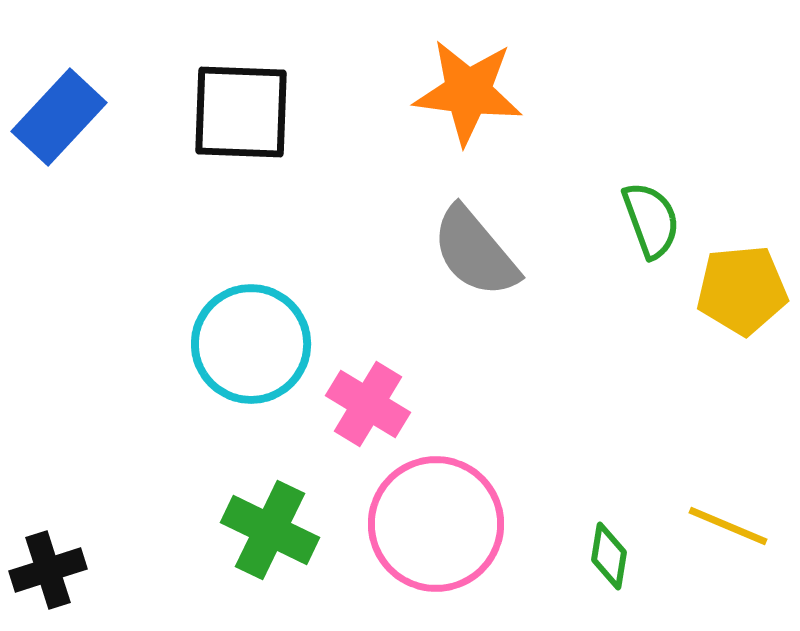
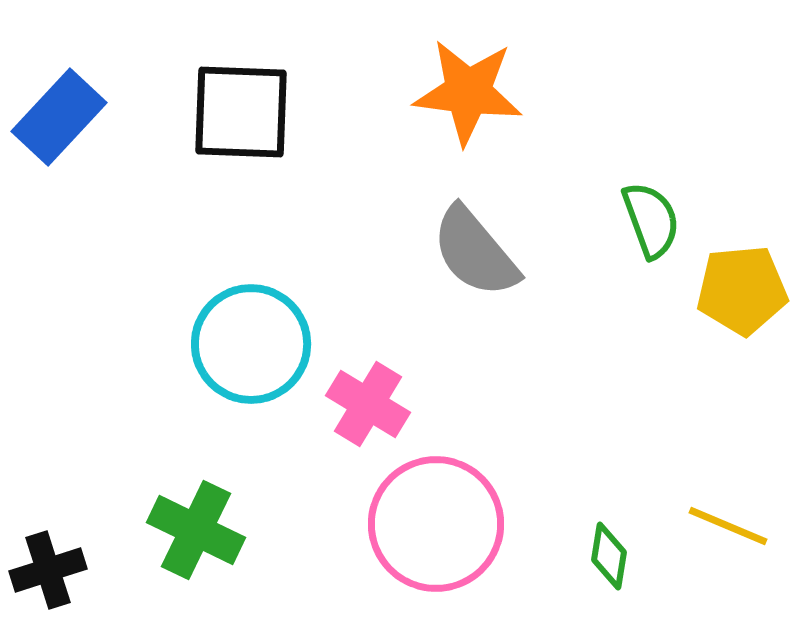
green cross: moved 74 px left
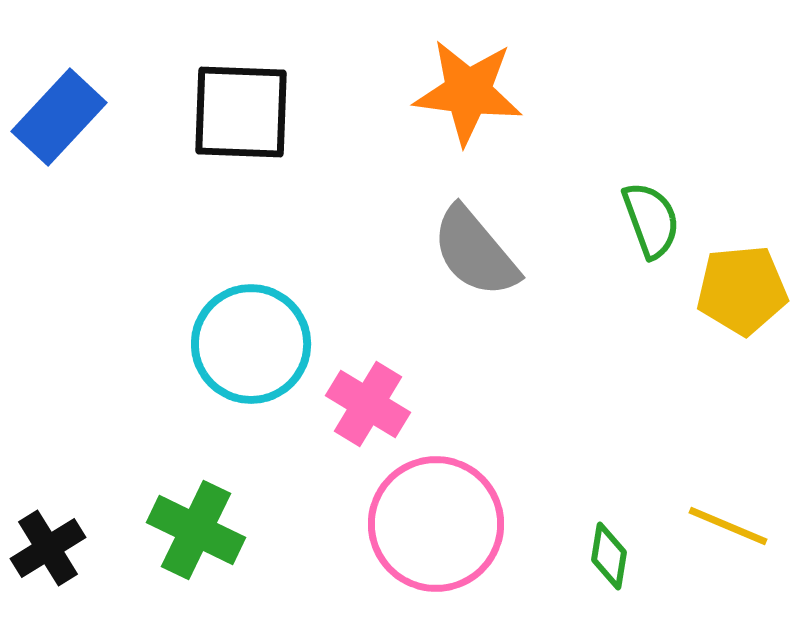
black cross: moved 22 px up; rotated 14 degrees counterclockwise
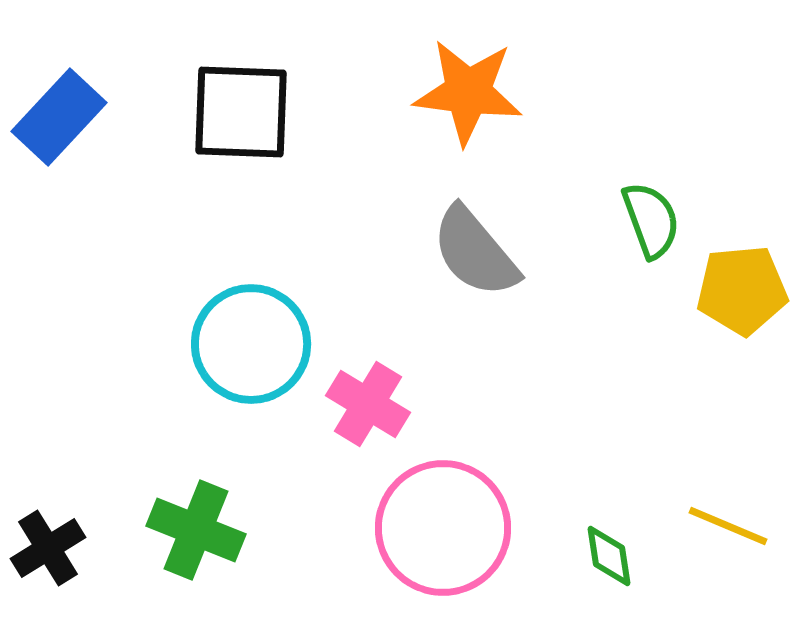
pink circle: moved 7 px right, 4 px down
green cross: rotated 4 degrees counterclockwise
green diamond: rotated 18 degrees counterclockwise
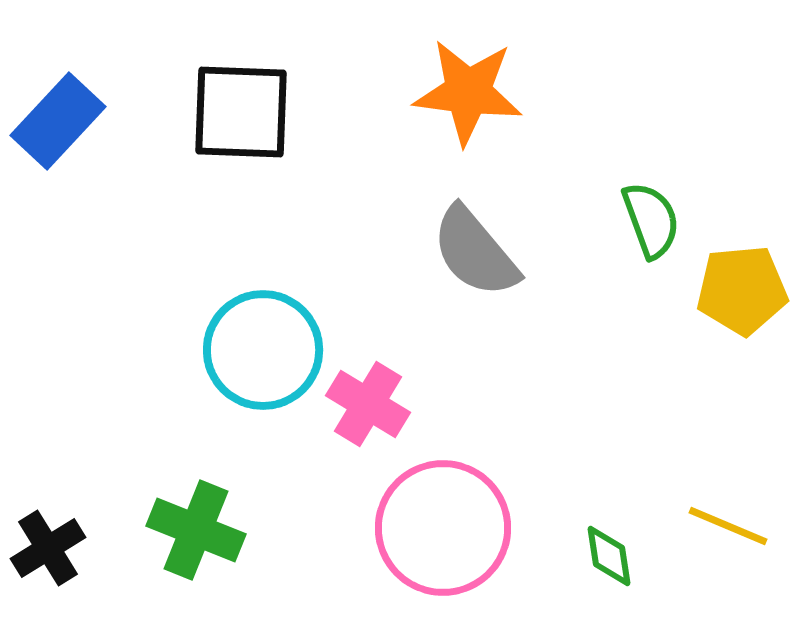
blue rectangle: moved 1 px left, 4 px down
cyan circle: moved 12 px right, 6 px down
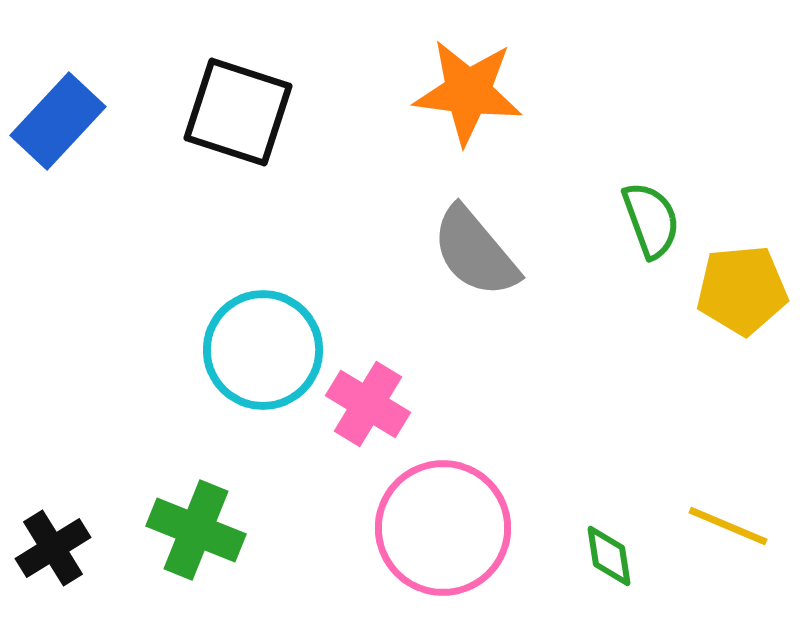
black square: moved 3 px left; rotated 16 degrees clockwise
black cross: moved 5 px right
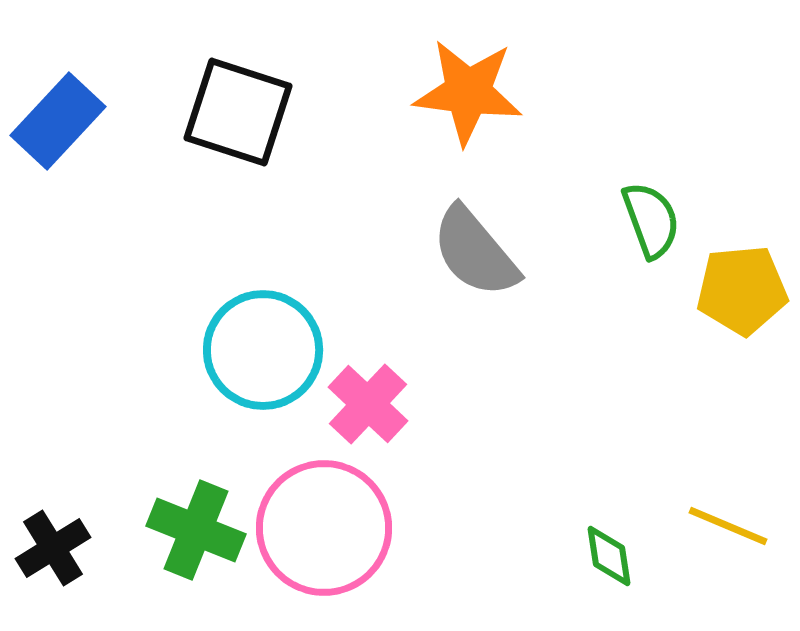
pink cross: rotated 12 degrees clockwise
pink circle: moved 119 px left
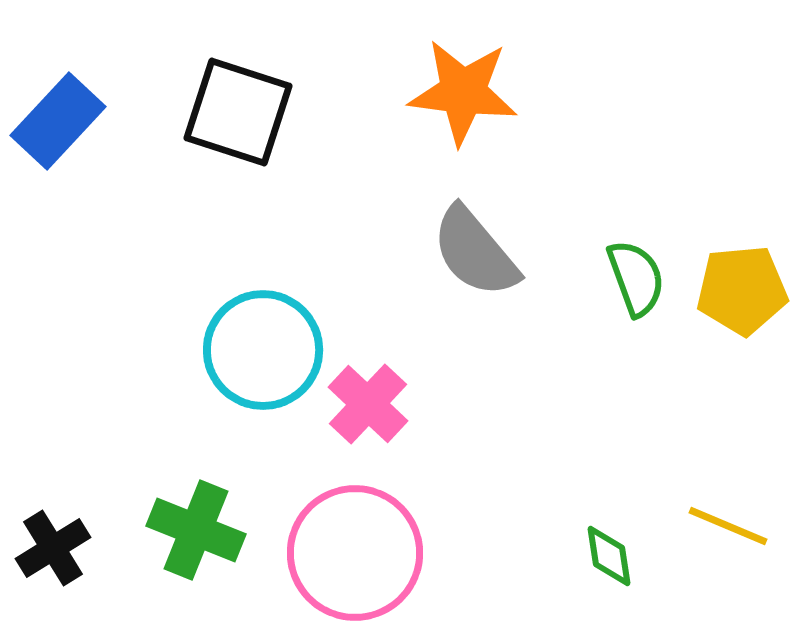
orange star: moved 5 px left
green semicircle: moved 15 px left, 58 px down
pink circle: moved 31 px right, 25 px down
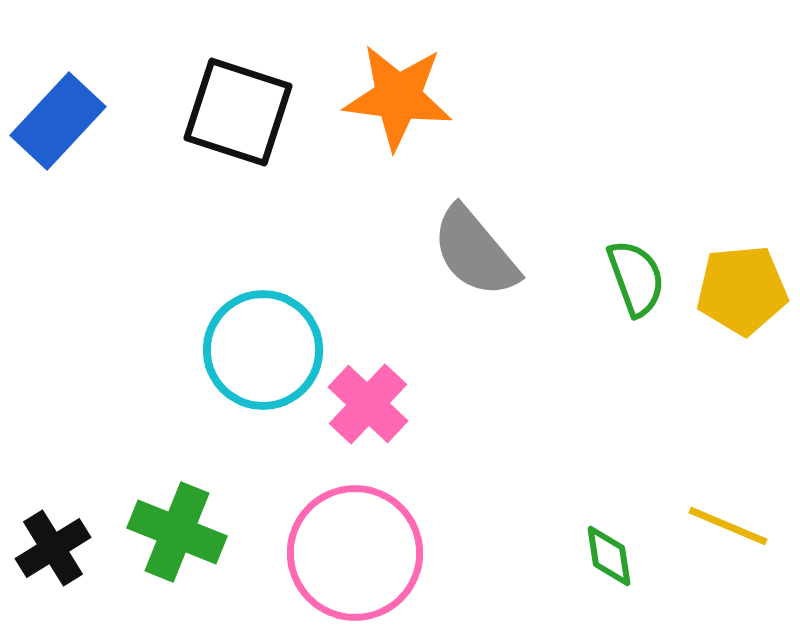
orange star: moved 65 px left, 5 px down
green cross: moved 19 px left, 2 px down
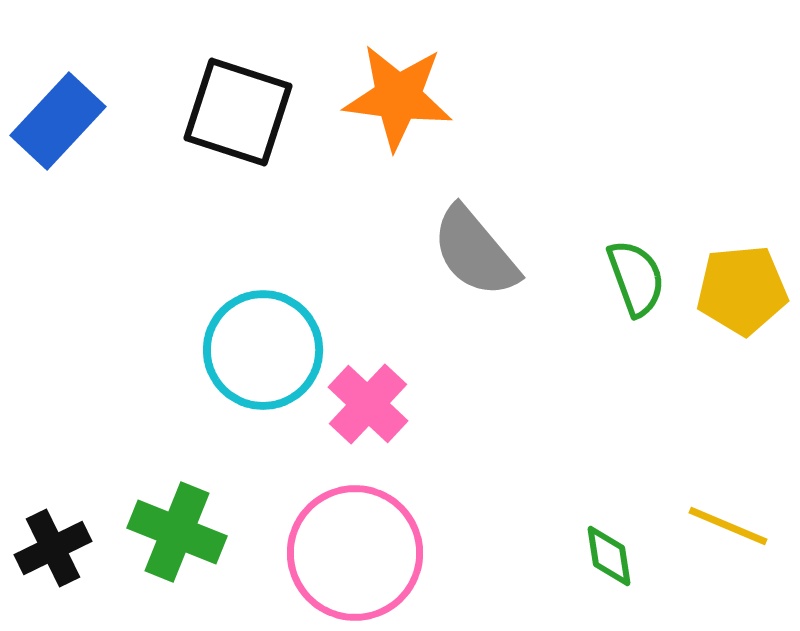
black cross: rotated 6 degrees clockwise
